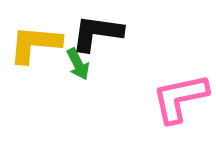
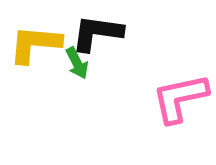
green arrow: moved 1 px left, 1 px up
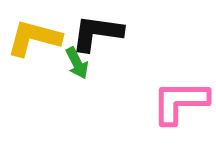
yellow L-shape: moved 1 px left, 6 px up; rotated 10 degrees clockwise
pink L-shape: moved 4 px down; rotated 12 degrees clockwise
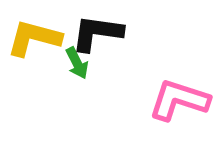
pink L-shape: moved 1 px left, 2 px up; rotated 18 degrees clockwise
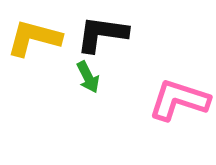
black L-shape: moved 5 px right, 1 px down
green arrow: moved 11 px right, 14 px down
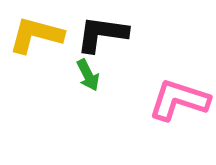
yellow L-shape: moved 2 px right, 3 px up
green arrow: moved 2 px up
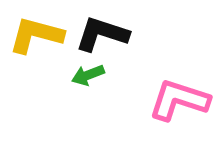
black L-shape: rotated 10 degrees clockwise
green arrow: rotated 96 degrees clockwise
